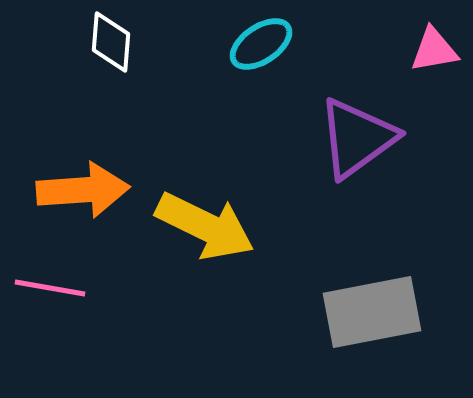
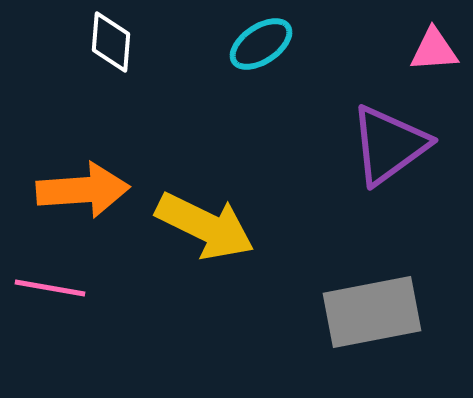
pink triangle: rotated 6 degrees clockwise
purple triangle: moved 32 px right, 7 px down
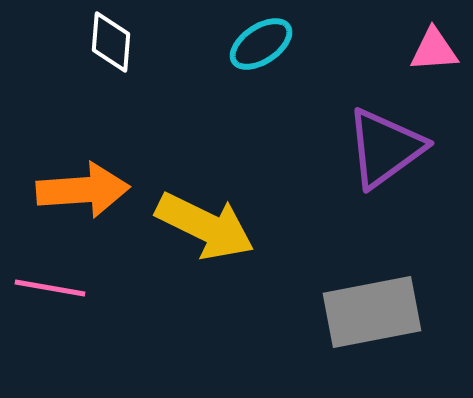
purple triangle: moved 4 px left, 3 px down
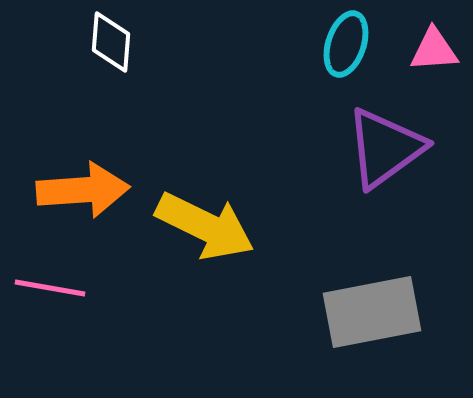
cyan ellipse: moved 85 px right; rotated 38 degrees counterclockwise
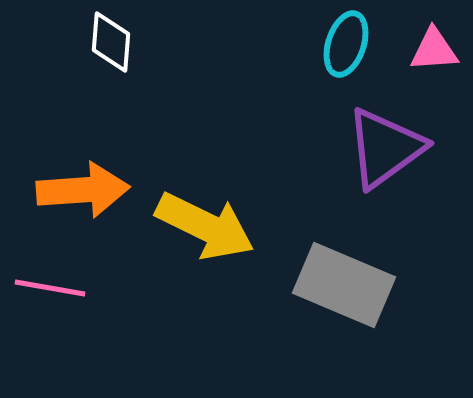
gray rectangle: moved 28 px left, 27 px up; rotated 34 degrees clockwise
